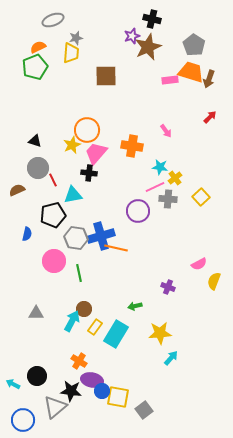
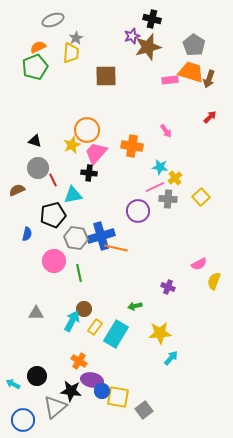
gray star at (76, 38): rotated 16 degrees counterclockwise
brown star at (148, 47): rotated 8 degrees clockwise
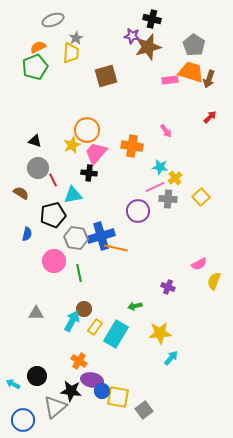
purple star at (132, 36): rotated 28 degrees clockwise
brown square at (106, 76): rotated 15 degrees counterclockwise
brown semicircle at (17, 190): moved 4 px right, 3 px down; rotated 56 degrees clockwise
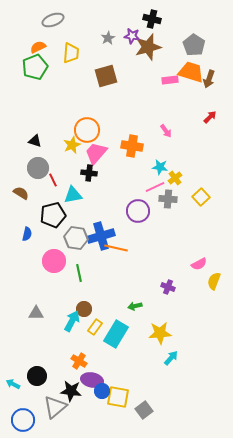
gray star at (76, 38): moved 32 px right
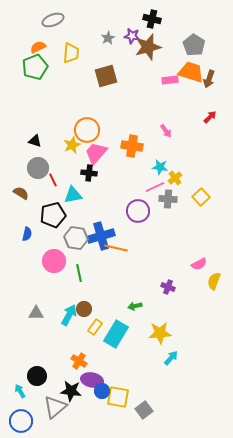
cyan arrow at (72, 321): moved 3 px left, 6 px up
cyan arrow at (13, 384): moved 7 px right, 7 px down; rotated 32 degrees clockwise
blue circle at (23, 420): moved 2 px left, 1 px down
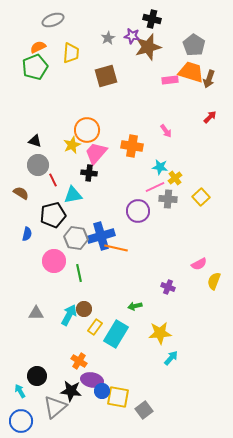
gray circle at (38, 168): moved 3 px up
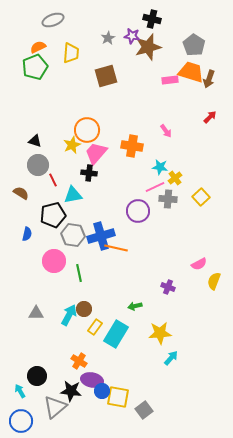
gray hexagon at (76, 238): moved 3 px left, 3 px up
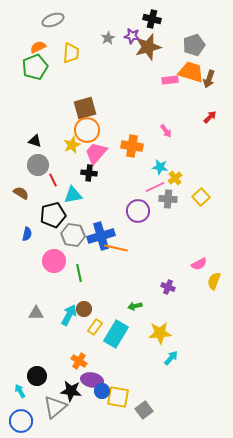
gray pentagon at (194, 45): rotated 20 degrees clockwise
brown square at (106, 76): moved 21 px left, 32 px down
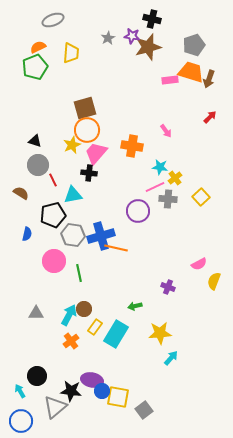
orange cross at (79, 361): moved 8 px left, 20 px up; rotated 21 degrees clockwise
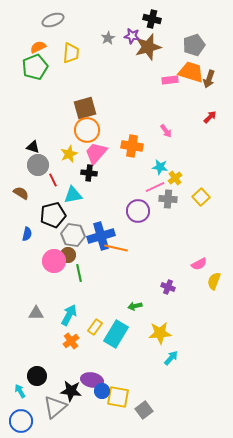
black triangle at (35, 141): moved 2 px left, 6 px down
yellow star at (72, 145): moved 3 px left, 9 px down
brown circle at (84, 309): moved 16 px left, 54 px up
